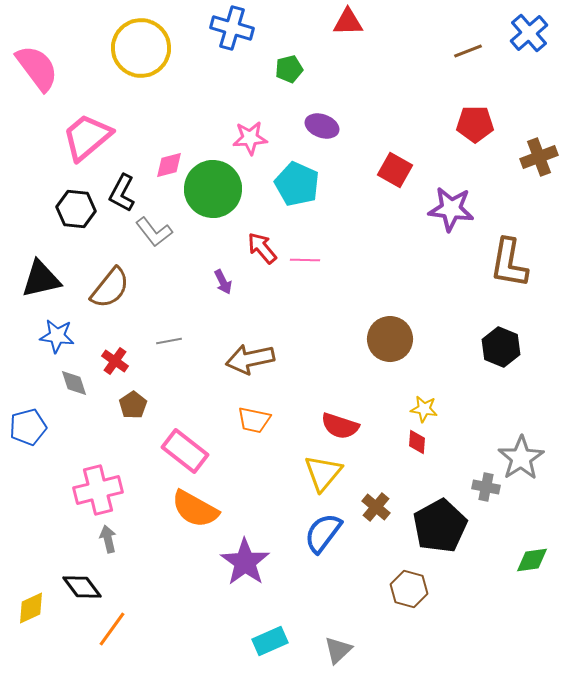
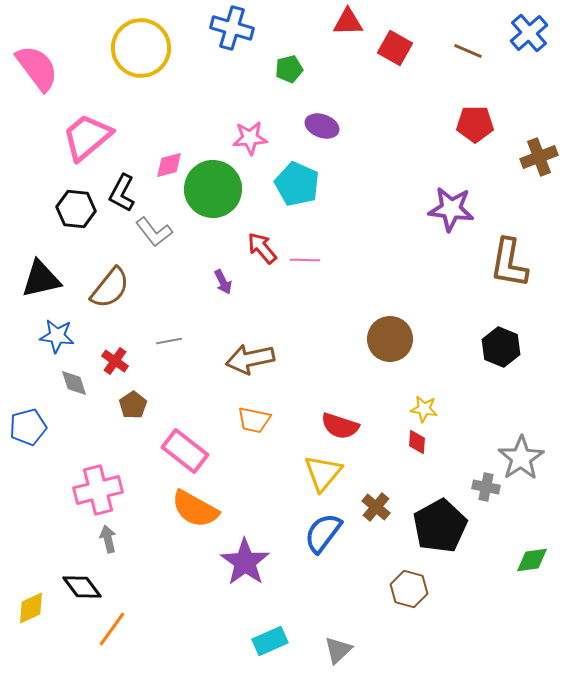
brown line at (468, 51): rotated 44 degrees clockwise
red square at (395, 170): moved 122 px up
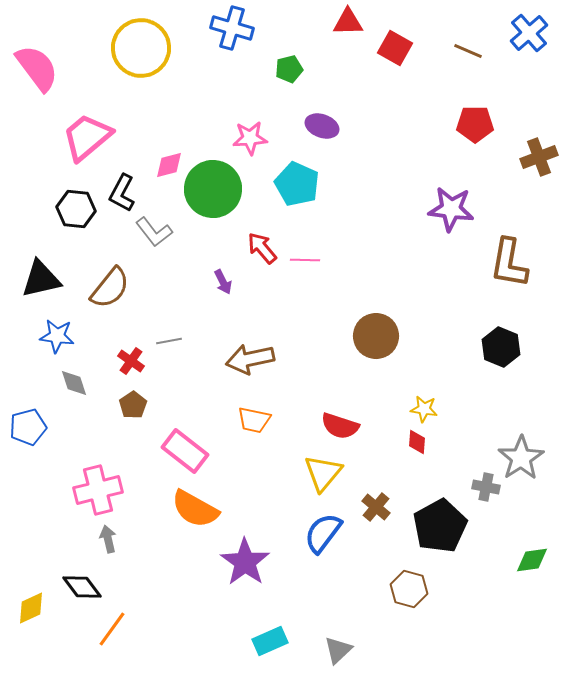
brown circle at (390, 339): moved 14 px left, 3 px up
red cross at (115, 361): moved 16 px right
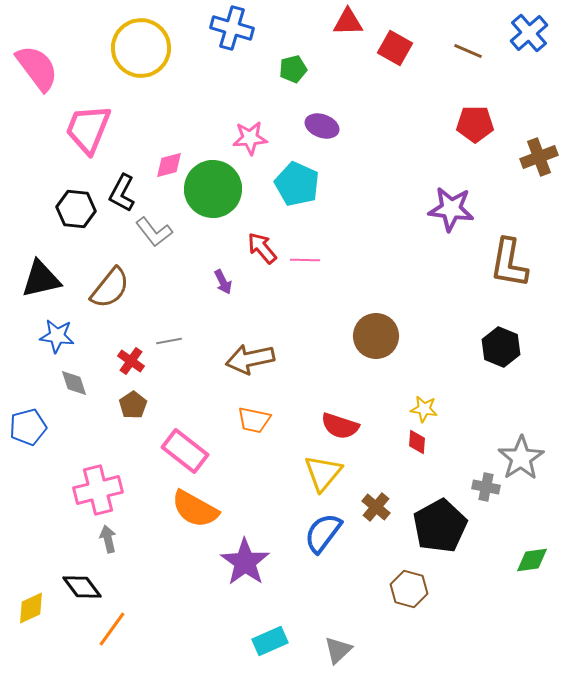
green pentagon at (289, 69): moved 4 px right
pink trapezoid at (87, 137): moved 1 px right, 8 px up; rotated 28 degrees counterclockwise
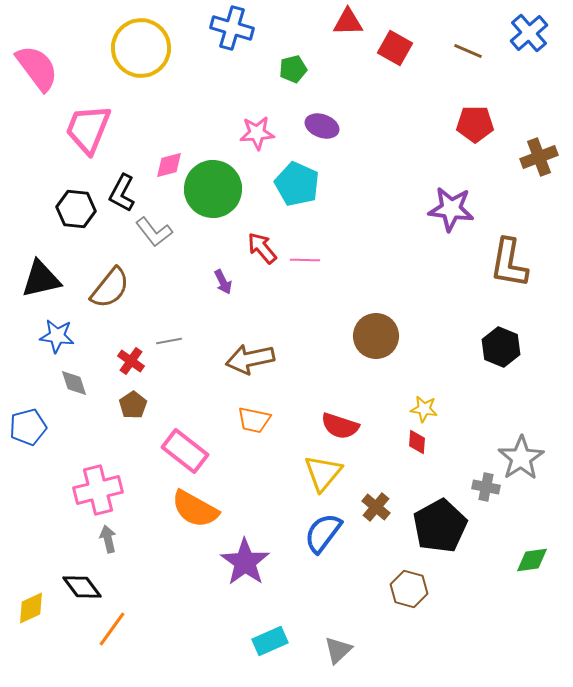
pink star at (250, 138): moved 7 px right, 5 px up
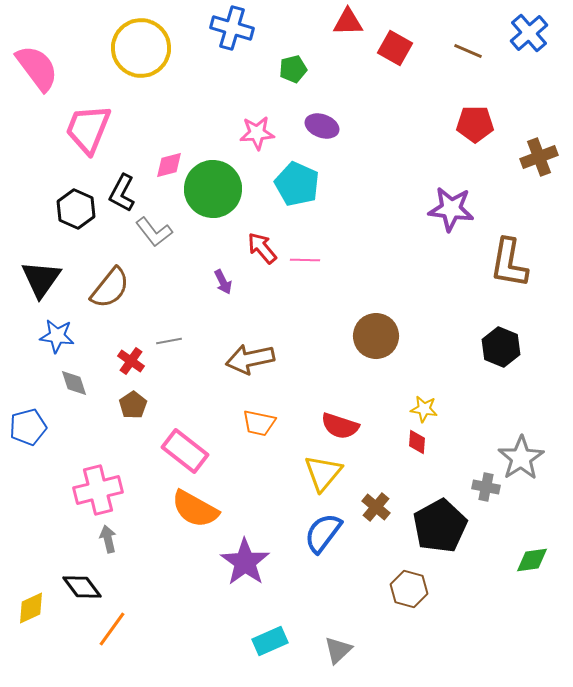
black hexagon at (76, 209): rotated 18 degrees clockwise
black triangle at (41, 279): rotated 42 degrees counterclockwise
orange trapezoid at (254, 420): moved 5 px right, 3 px down
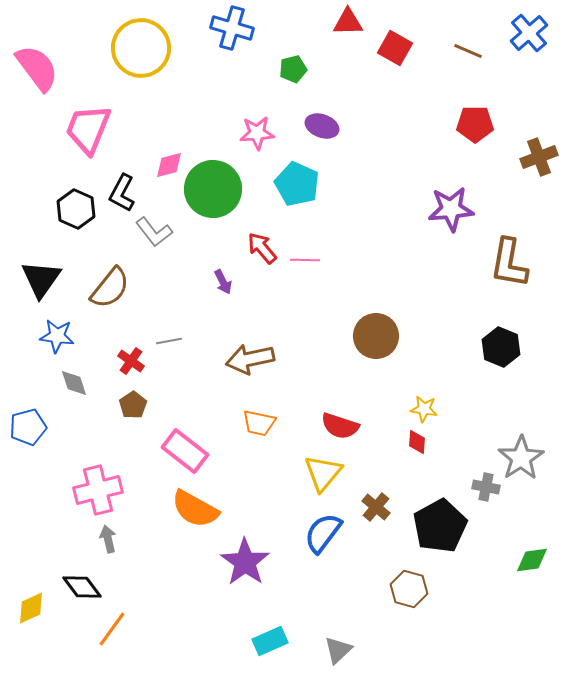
purple star at (451, 209): rotated 12 degrees counterclockwise
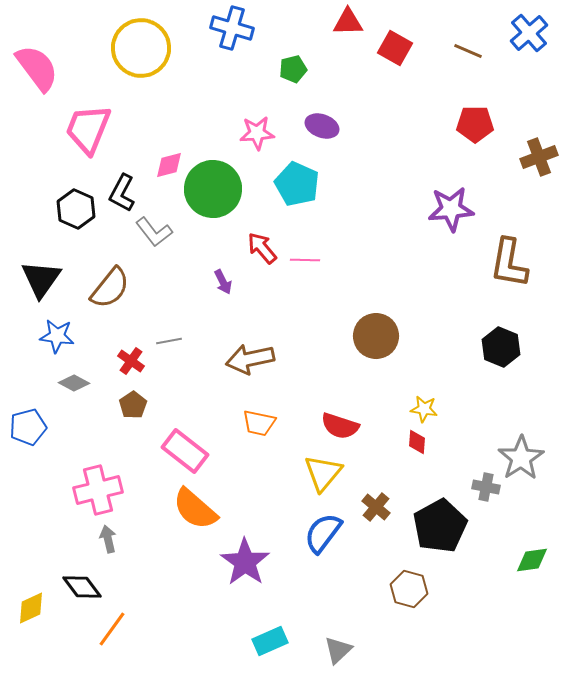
gray diamond at (74, 383): rotated 44 degrees counterclockwise
orange semicircle at (195, 509): rotated 12 degrees clockwise
